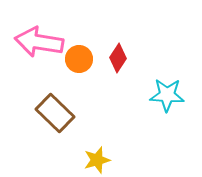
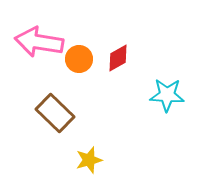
red diamond: rotated 28 degrees clockwise
yellow star: moved 8 px left
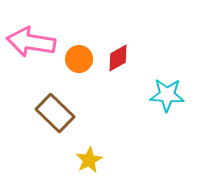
pink arrow: moved 8 px left
yellow star: rotated 12 degrees counterclockwise
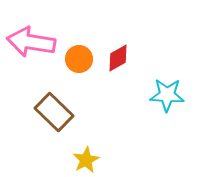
brown rectangle: moved 1 px left, 1 px up
yellow star: moved 3 px left
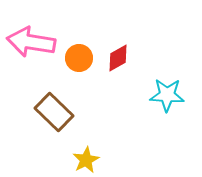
orange circle: moved 1 px up
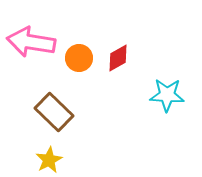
yellow star: moved 37 px left
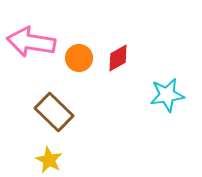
cyan star: rotated 12 degrees counterclockwise
yellow star: rotated 16 degrees counterclockwise
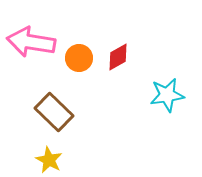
red diamond: moved 1 px up
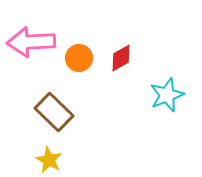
pink arrow: rotated 12 degrees counterclockwise
red diamond: moved 3 px right, 1 px down
cyan star: rotated 12 degrees counterclockwise
